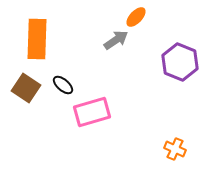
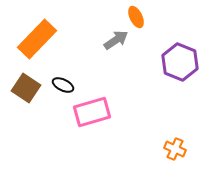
orange ellipse: rotated 70 degrees counterclockwise
orange rectangle: rotated 42 degrees clockwise
black ellipse: rotated 15 degrees counterclockwise
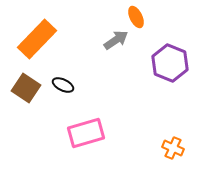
purple hexagon: moved 10 px left, 1 px down
pink rectangle: moved 6 px left, 21 px down
orange cross: moved 2 px left, 1 px up
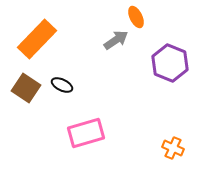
black ellipse: moved 1 px left
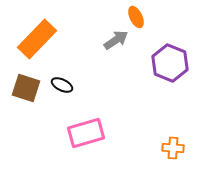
brown square: rotated 16 degrees counterclockwise
orange cross: rotated 20 degrees counterclockwise
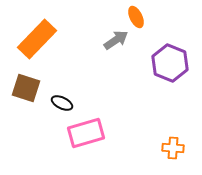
black ellipse: moved 18 px down
